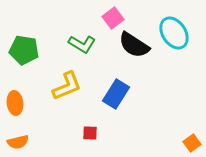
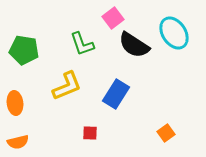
green L-shape: rotated 40 degrees clockwise
orange square: moved 26 px left, 10 px up
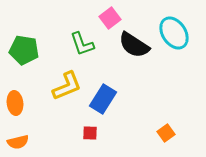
pink square: moved 3 px left
blue rectangle: moved 13 px left, 5 px down
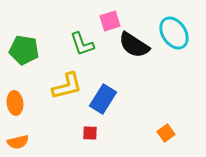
pink square: moved 3 px down; rotated 20 degrees clockwise
yellow L-shape: rotated 8 degrees clockwise
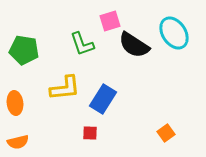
yellow L-shape: moved 2 px left, 2 px down; rotated 8 degrees clockwise
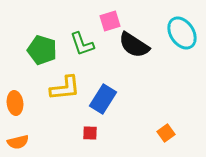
cyan ellipse: moved 8 px right
green pentagon: moved 18 px right; rotated 8 degrees clockwise
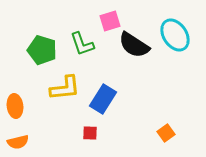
cyan ellipse: moved 7 px left, 2 px down
orange ellipse: moved 3 px down
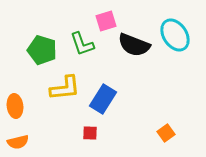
pink square: moved 4 px left
black semicircle: rotated 12 degrees counterclockwise
